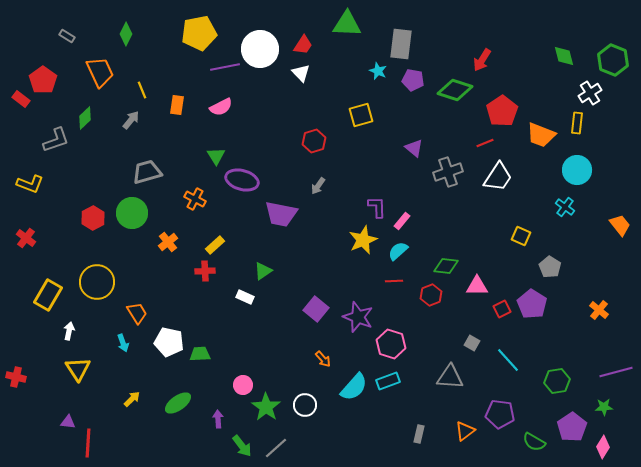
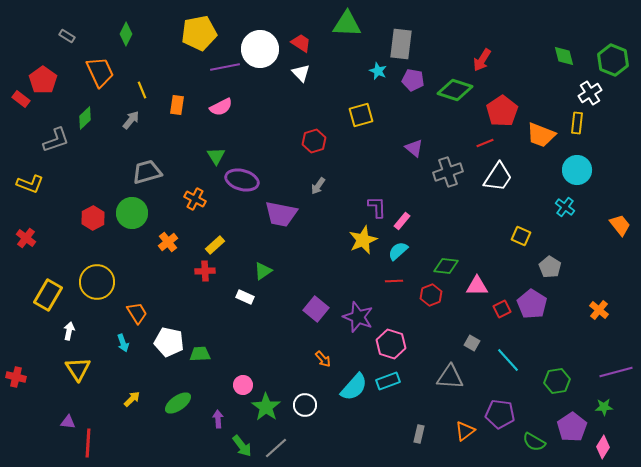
red trapezoid at (303, 45): moved 2 px left, 2 px up; rotated 90 degrees counterclockwise
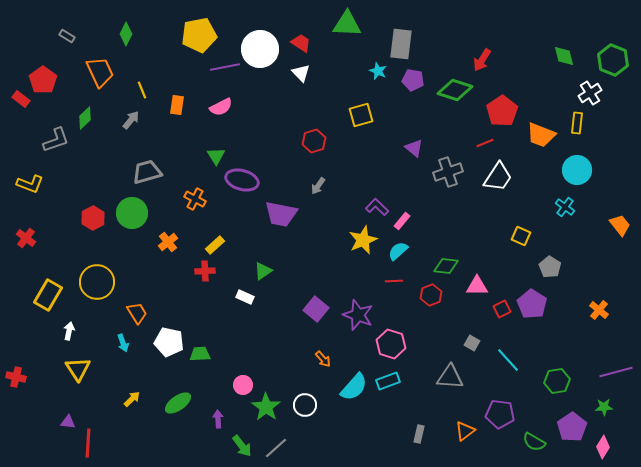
yellow pentagon at (199, 33): moved 2 px down
purple L-shape at (377, 207): rotated 45 degrees counterclockwise
purple star at (358, 317): moved 2 px up
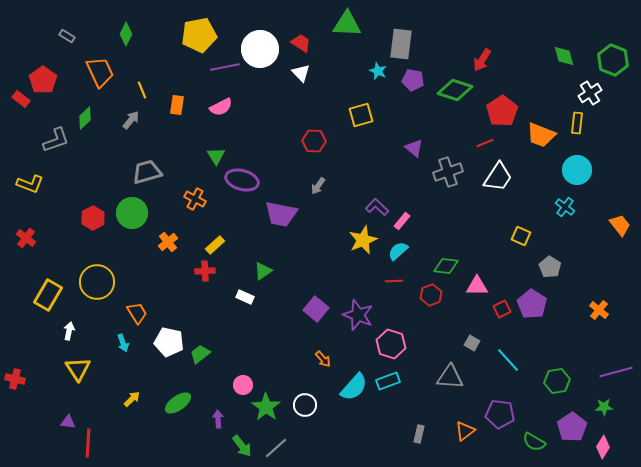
red hexagon at (314, 141): rotated 20 degrees clockwise
green trapezoid at (200, 354): rotated 35 degrees counterclockwise
red cross at (16, 377): moved 1 px left, 2 px down
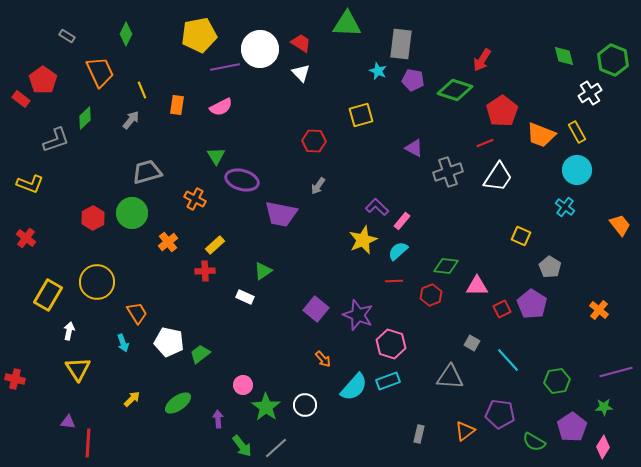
yellow rectangle at (577, 123): moved 9 px down; rotated 35 degrees counterclockwise
purple triangle at (414, 148): rotated 12 degrees counterclockwise
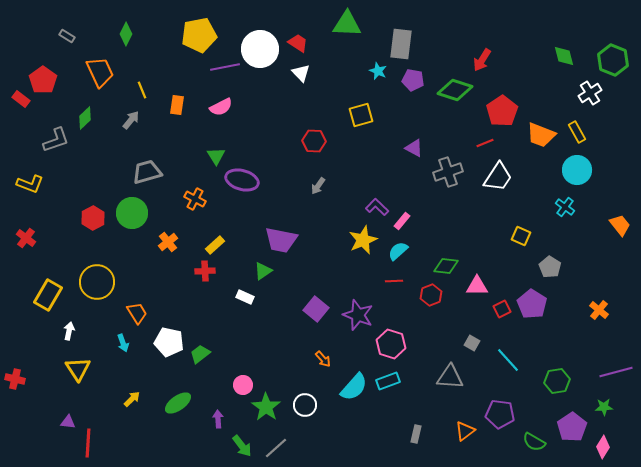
red trapezoid at (301, 43): moved 3 px left
purple trapezoid at (281, 214): moved 26 px down
gray rectangle at (419, 434): moved 3 px left
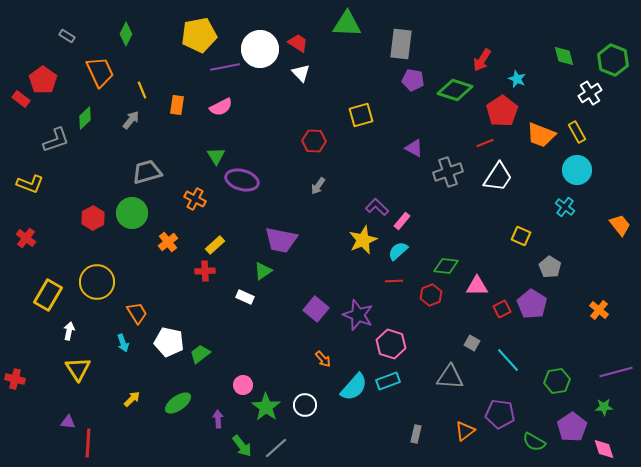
cyan star at (378, 71): moved 139 px right, 8 px down
pink diamond at (603, 447): moved 1 px right, 2 px down; rotated 50 degrees counterclockwise
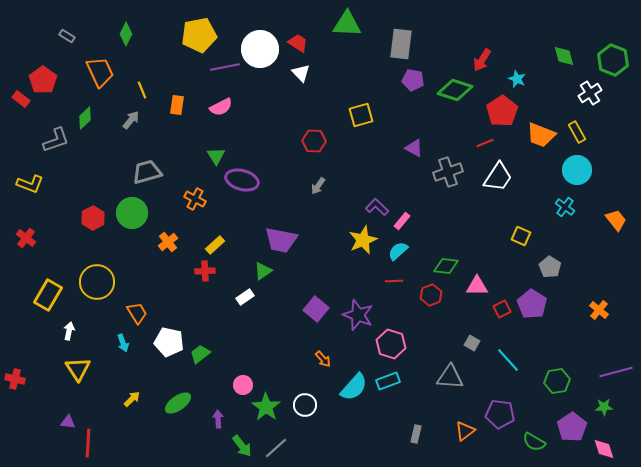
orange trapezoid at (620, 225): moved 4 px left, 5 px up
white rectangle at (245, 297): rotated 60 degrees counterclockwise
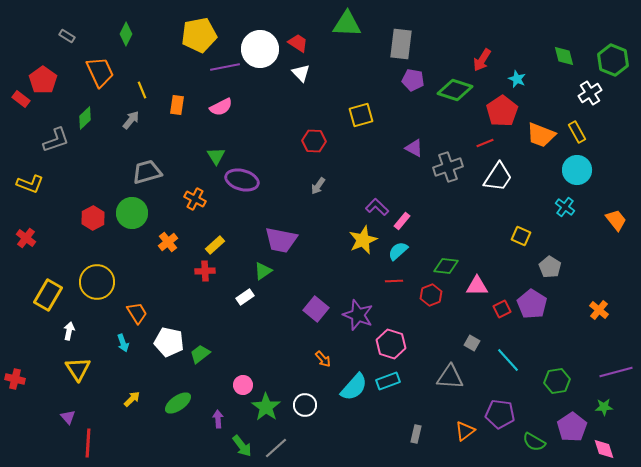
gray cross at (448, 172): moved 5 px up
purple triangle at (68, 422): moved 5 px up; rotated 42 degrees clockwise
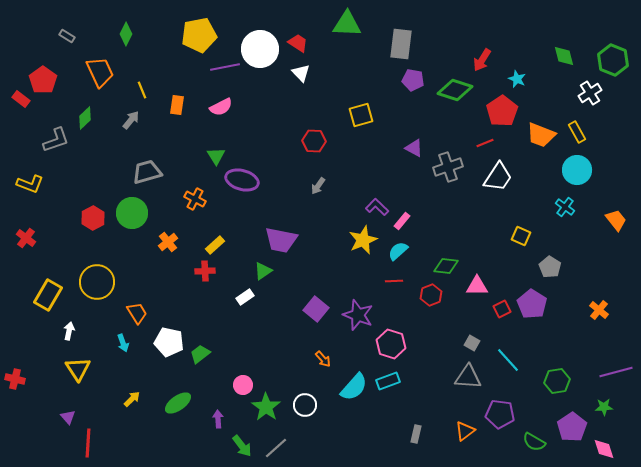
gray triangle at (450, 377): moved 18 px right
